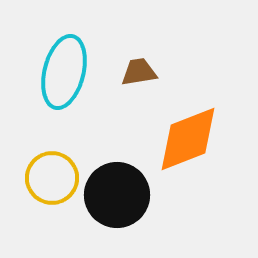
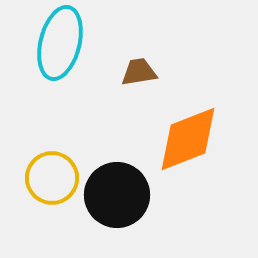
cyan ellipse: moved 4 px left, 29 px up
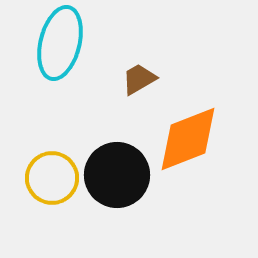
brown trapezoid: moved 7 px down; rotated 21 degrees counterclockwise
black circle: moved 20 px up
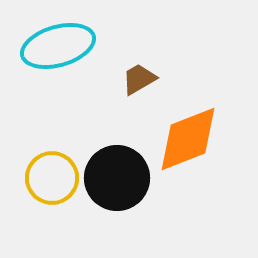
cyan ellipse: moved 2 px left, 3 px down; rotated 60 degrees clockwise
black circle: moved 3 px down
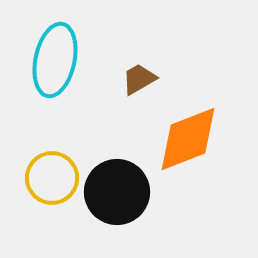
cyan ellipse: moved 3 px left, 14 px down; rotated 62 degrees counterclockwise
black circle: moved 14 px down
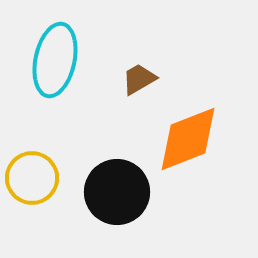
yellow circle: moved 20 px left
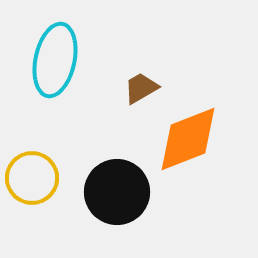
brown trapezoid: moved 2 px right, 9 px down
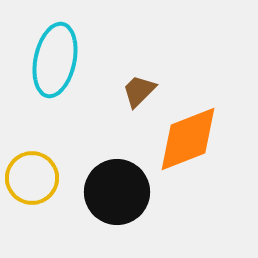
brown trapezoid: moved 2 px left, 3 px down; rotated 15 degrees counterclockwise
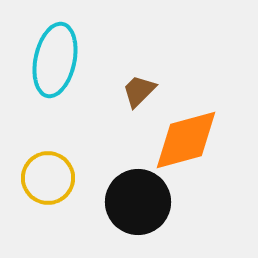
orange diamond: moved 2 px left, 1 px down; rotated 6 degrees clockwise
yellow circle: moved 16 px right
black circle: moved 21 px right, 10 px down
